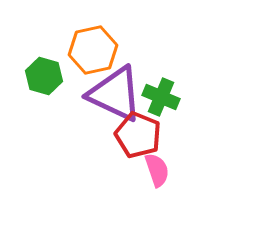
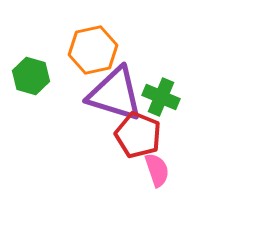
green hexagon: moved 13 px left
purple triangle: rotated 8 degrees counterclockwise
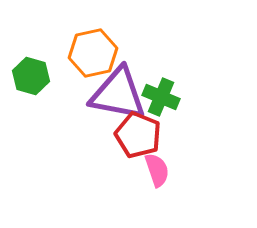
orange hexagon: moved 3 px down
purple triangle: moved 3 px right; rotated 6 degrees counterclockwise
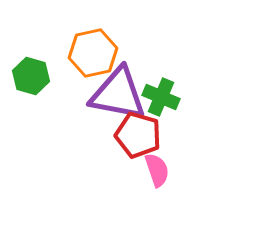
red pentagon: rotated 6 degrees counterclockwise
